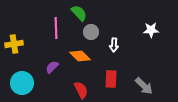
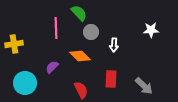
cyan circle: moved 3 px right
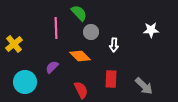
yellow cross: rotated 30 degrees counterclockwise
cyan circle: moved 1 px up
